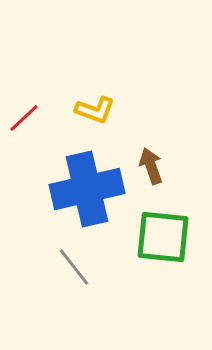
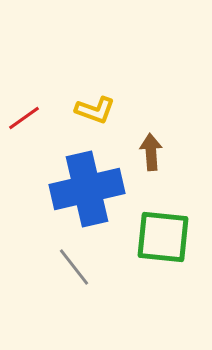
red line: rotated 8 degrees clockwise
brown arrow: moved 14 px up; rotated 15 degrees clockwise
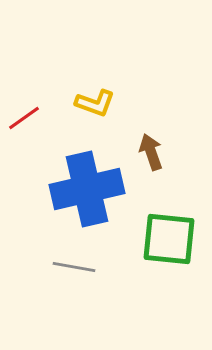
yellow L-shape: moved 7 px up
brown arrow: rotated 15 degrees counterclockwise
green square: moved 6 px right, 2 px down
gray line: rotated 42 degrees counterclockwise
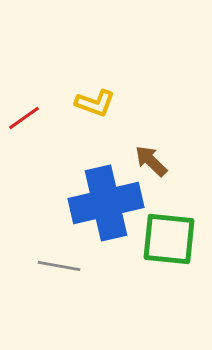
brown arrow: moved 9 px down; rotated 27 degrees counterclockwise
blue cross: moved 19 px right, 14 px down
gray line: moved 15 px left, 1 px up
